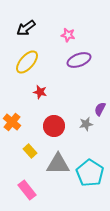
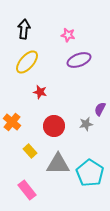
black arrow: moved 2 px left, 1 px down; rotated 132 degrees clockwise
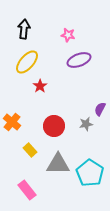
red star: moved 6 px up; rotated 24 degrees clockwise
yellow rectangle: moved 1 px up
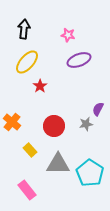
purple semicircle: moved 2 px left
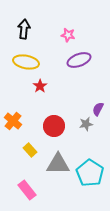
yellow ellipse: moved 1 px left; rotated 60 degrees clockwise
orange cross: moved 1 px right, 1 px up
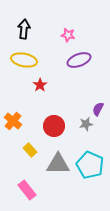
yellow ellipse: moved 2 px left, 2 px up
red star: moved 1 px up
cyan pentagon: moved 8 px up; rotated 8 degrees counterclockwise
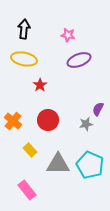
yellow ellipse: moved 1 px up
red circle: moved 6 px left, 6 px up
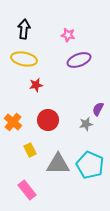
red star: moved 4 px left; rotated 24 degrees clockwise
orange cross: moved 1 px down
yellow rectangle: rotated 16 degrees clockwise
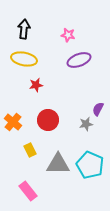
pink rectangle: moved 1 px right, 1 px down
